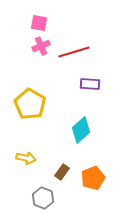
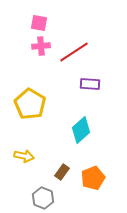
pink cross: rotated 18 degrees clockwise
red line: rotated 16 degrees counterclockwise
yellow arrow: moved 2 px left, 2 px up
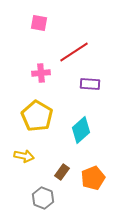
pink cross: moved 27 px down
yellow pentagon: moved 7 px right, 12 px down
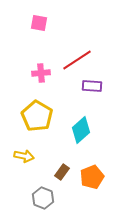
red line: moved 3 px right, 8 px down
purple rectangle: moved 2 px right, 2 px down
orange pentagon: moved 1 px left, 1 px up
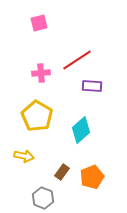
pink square: rotated 24 degrees counterclockwise
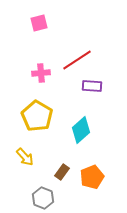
yellow arrow: moved 1 px right, 1 px down; rotated 36 degrees clockwise
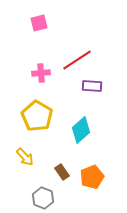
brown rectangle: rotated 70 degrees counterclockwise
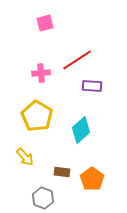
pink square: moved 6 px right
brown rectangle: rotated 49 degrees counterclockwise
orange pentagon: moved 2 px down; rotated 15 degrees counterclockwise
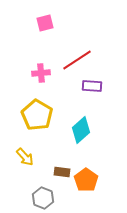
yellow pentagon: moved 1 px up
orange pentagon: moved 6 px left, 1 px down
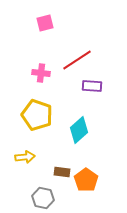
pink cross: rotated 12 degrees clockwise
yellow pentagon: rotated 12 degrees counterclockwise
cyan diamond: moved 2 px left
yellow arrow: rotated 54 degrees counterclockwise
gray hexagon: rotated 10 degrees counterclockwise
